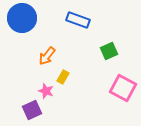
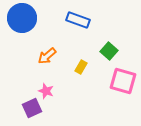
green square: rotated 24 degrees counterclockwise
orange arrow: rotated 12 degrees clockwise
yellow rectangle: moved 18 px right, 10 px up
pink square: moved 7 px up; rotated 12 degrees counterclockwise
purple square: moved 2 px up
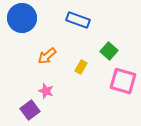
purple square: moved 2 px left, 2 px down; rotated 12 degrees counterclockwise
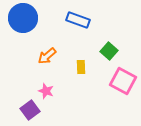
blue circle: moved 1 px right
yellow rectangle: rotated 32 degrees counterclockwise
pink square: rotated 12 degrees clockwise
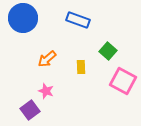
green square: moved 1 px left
orange arrow: moved 3 px down
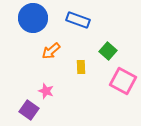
blue circle: moved 10 px right
orange arrow: moved 4 px right, 8 px up
purple square: moved 1 px left; rotated 18 degrees counterclockwise
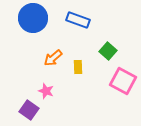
orange arrow: moved 2 px right, 7 px down
yellow rectangle: moved 3 px left
